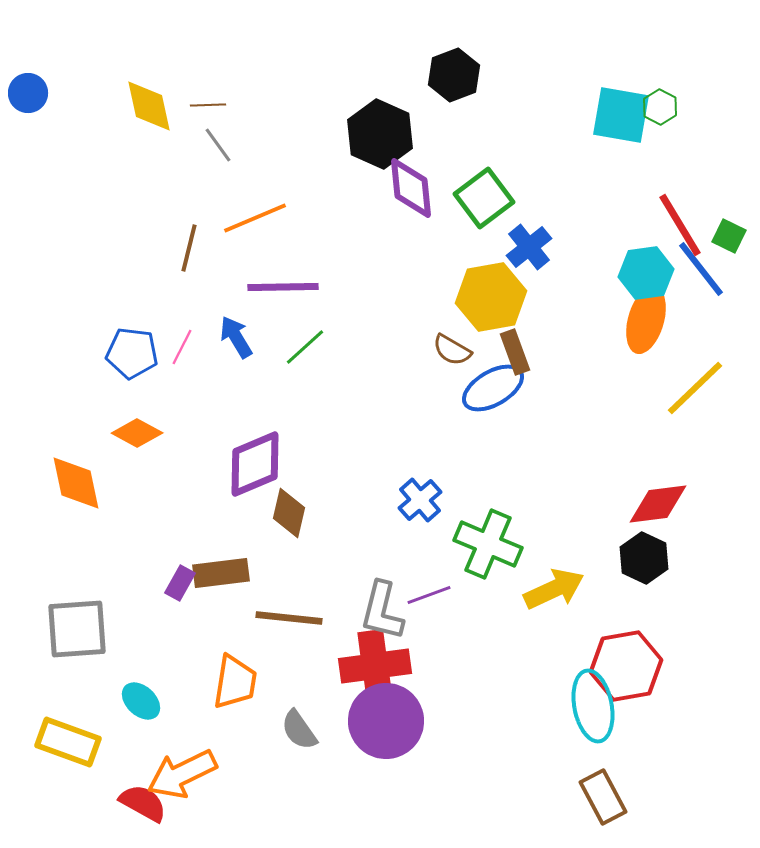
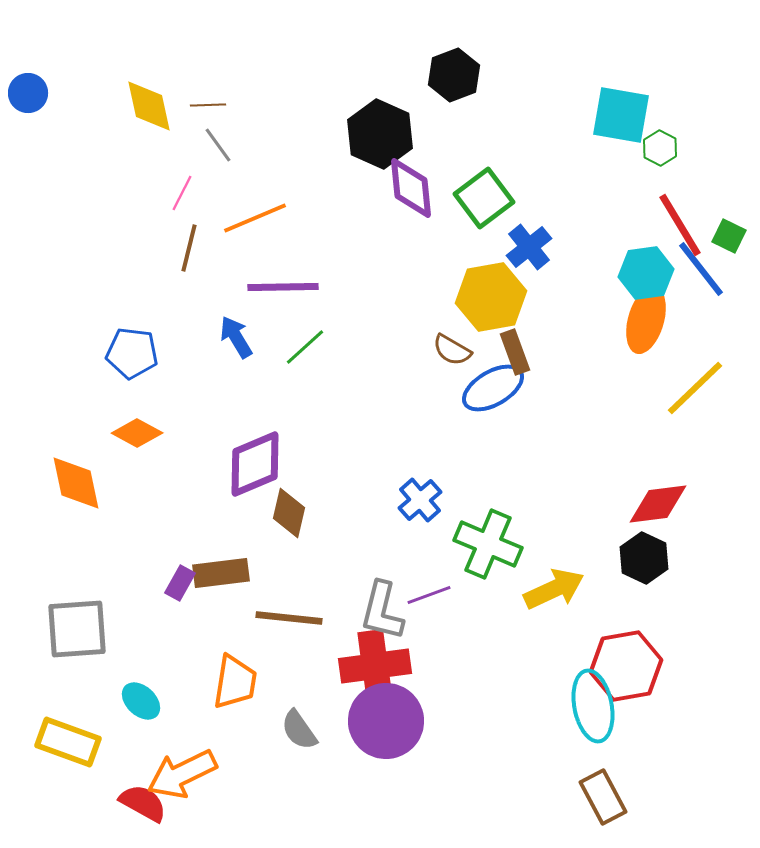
green hexagon at (660, 107): moved 41 px down
pink line at (182, 347): moved 154 px up
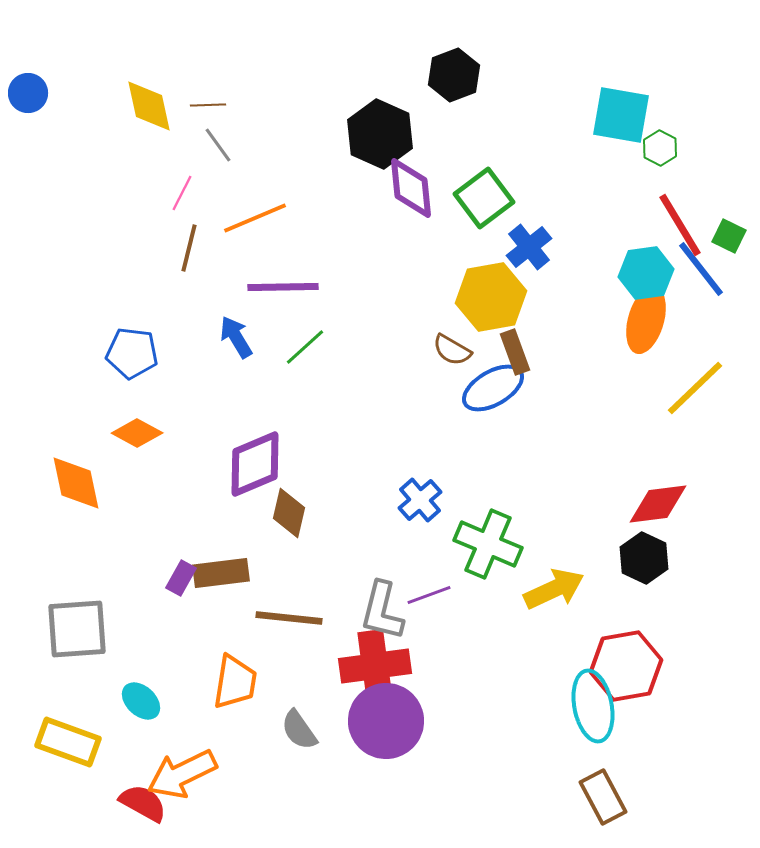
purple rectangle at (180, 583): moved 1 px right, 5 px up
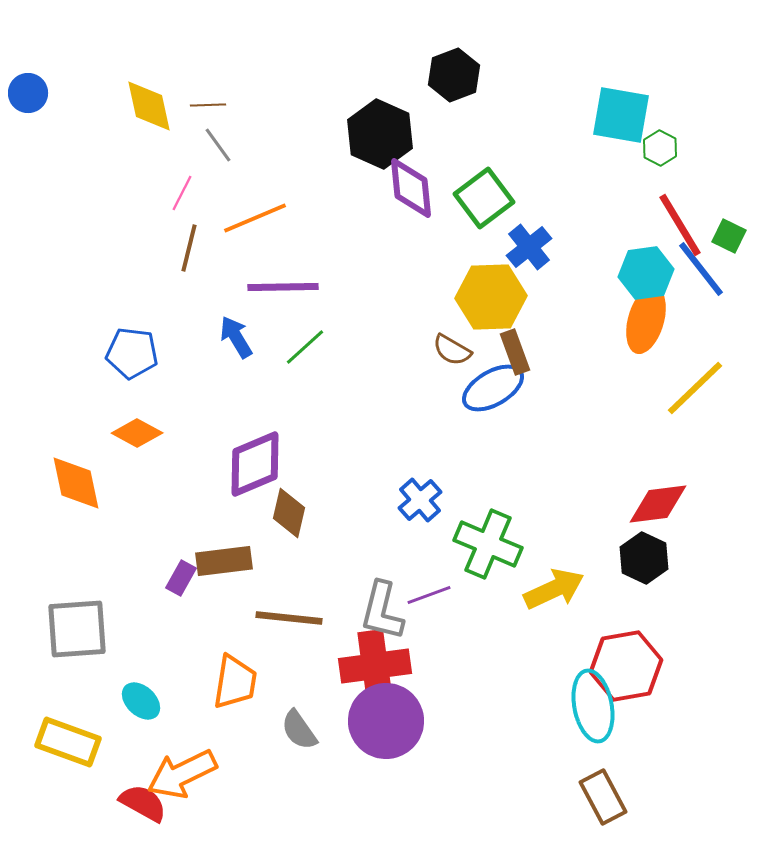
yellow hexagon at (491, 297): rotated 8 degrees clockwise
brown rectangle at (221, 573): moved 3 px right, 12 px up
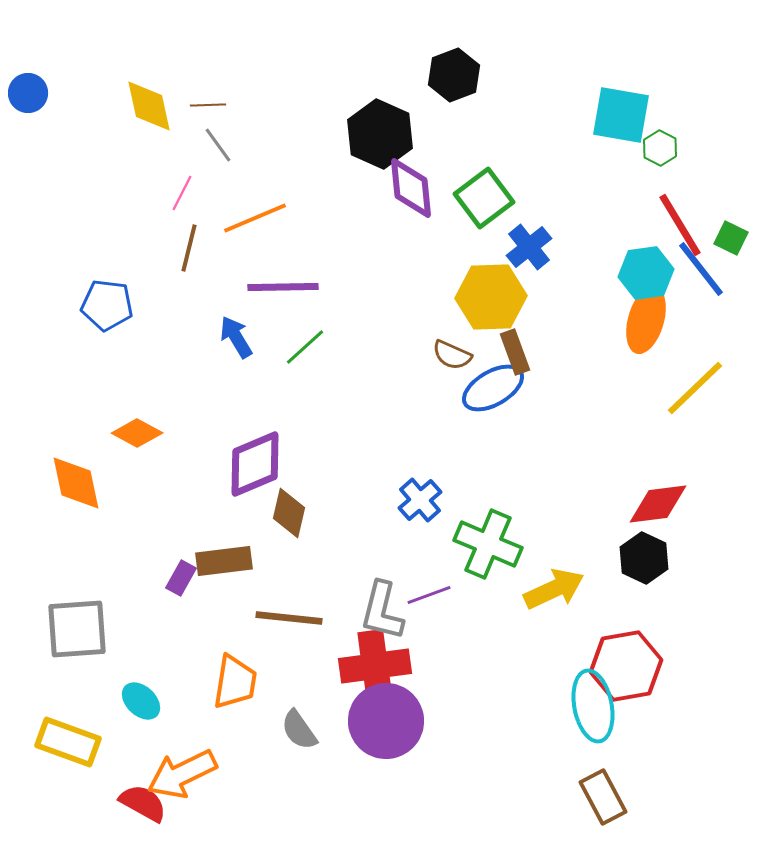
green square at (729, 236): moved 2 px right, 2 px down
brown semicircle at (452, 350): moved 5 px down; rotated 6 degrees counterclockwise
blue pentagon at (132, 353): moved 25 px left, 48 px up
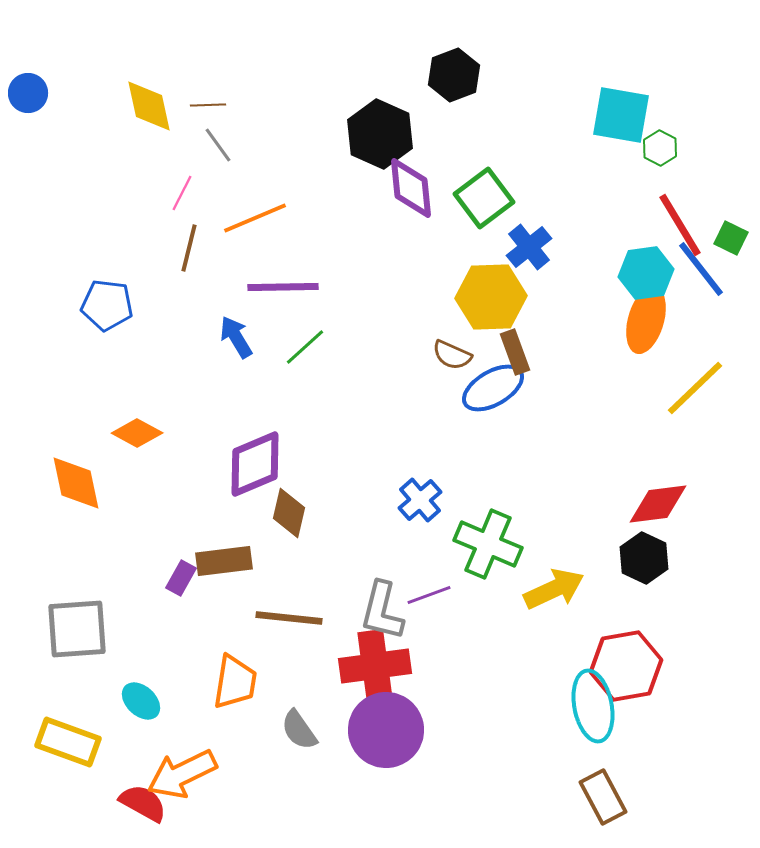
purple circle at (386, 721): moved 9 px down
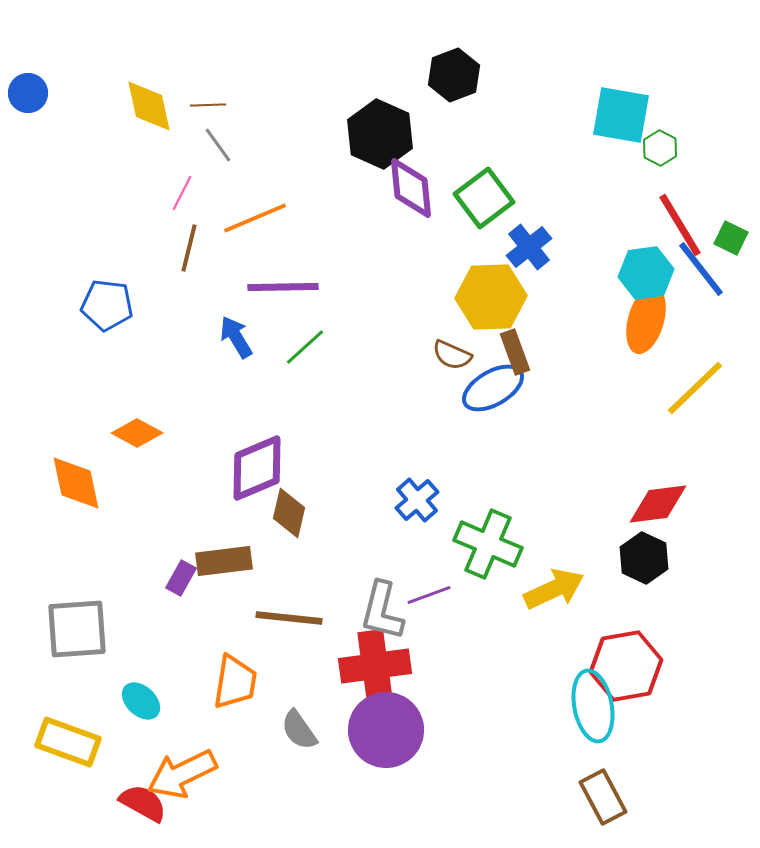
purple diamond at (255, 464): moved 2 px right, 4 px down
blue cross at (420, 500): moved 3 px left
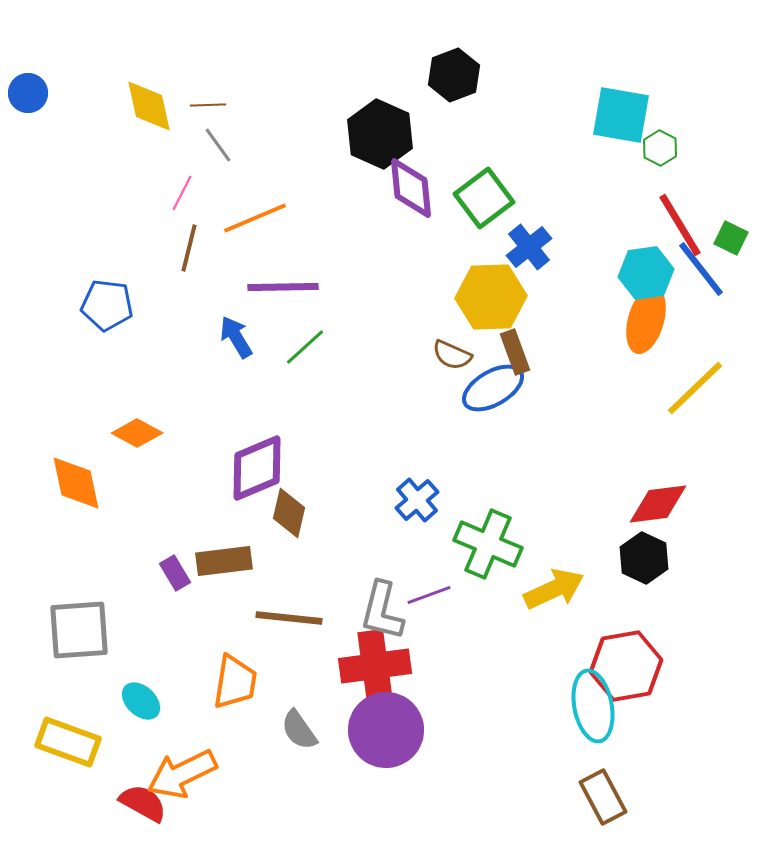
purple rectangle at (181, 578): moved 6 px left, 5 px up; rotated 60 degrees counterclockwise
gray square at (77, 629): moved 2 px right, 1 px down
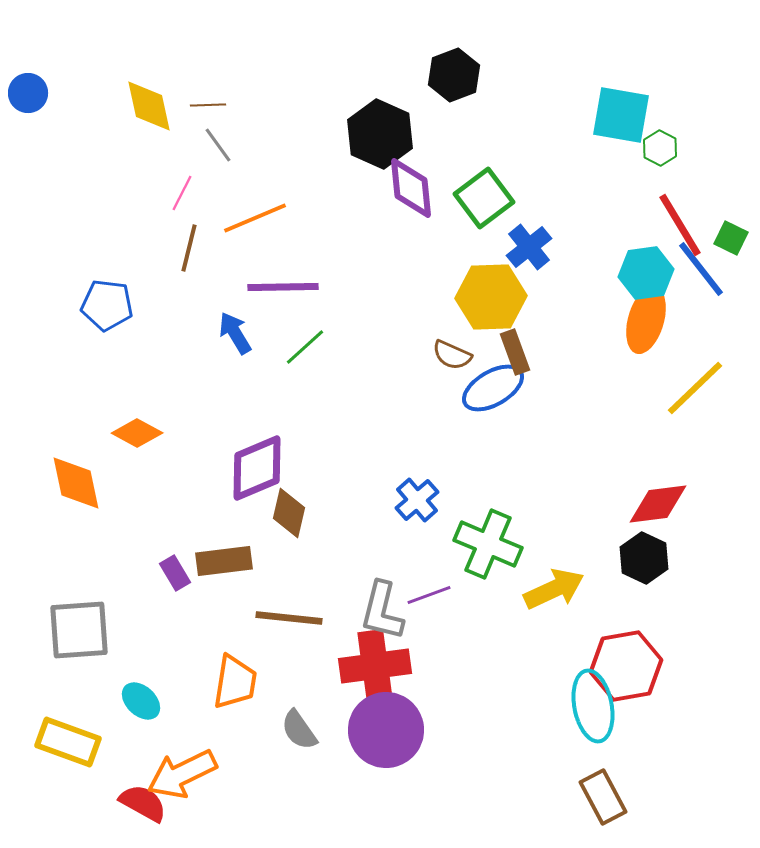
blue arrow at (236, 337): moved 1 px left, 4 px up
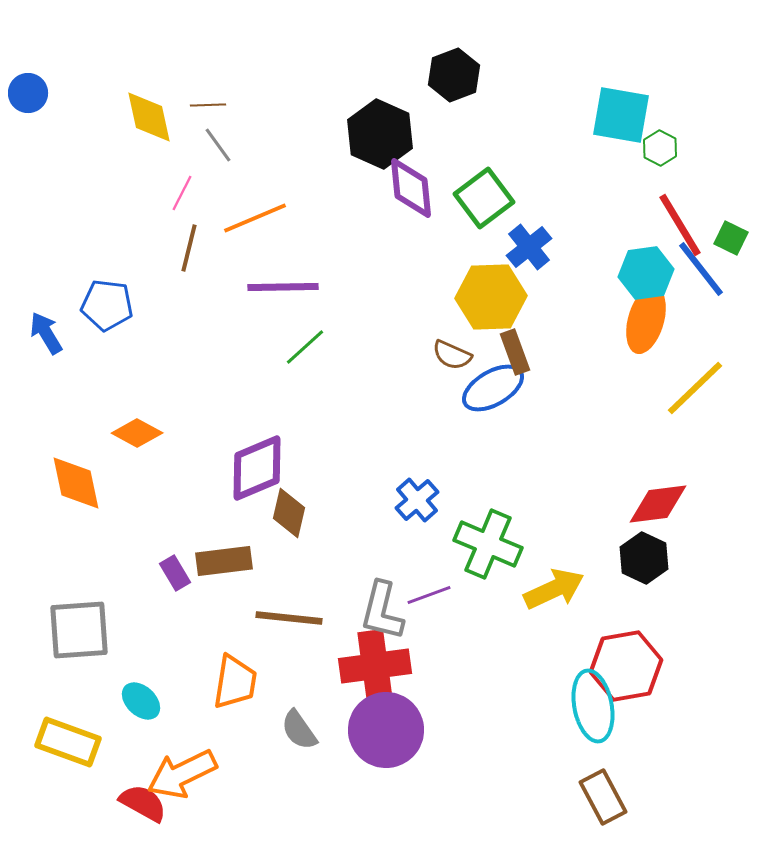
yellow diamond at (149, 106): moved 11 px down
blue arrow at (235, 333): moved 189 px left
